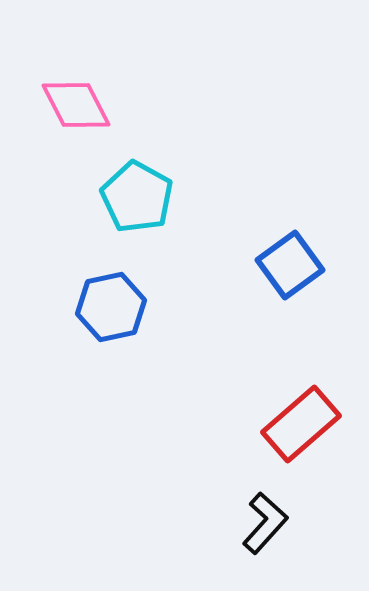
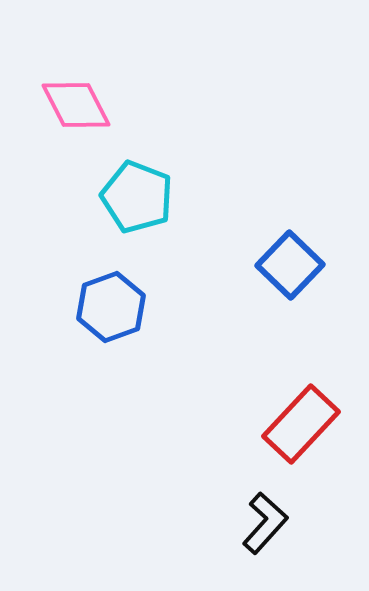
cyan pentagon: rotated 8 degrees counterclockwise
blue square: rotated 10 degrees counterclockwise
blue hexagon: rotated 8 degrees counterclockwise
red rectangle: rotated 6 degrees counterclockwise
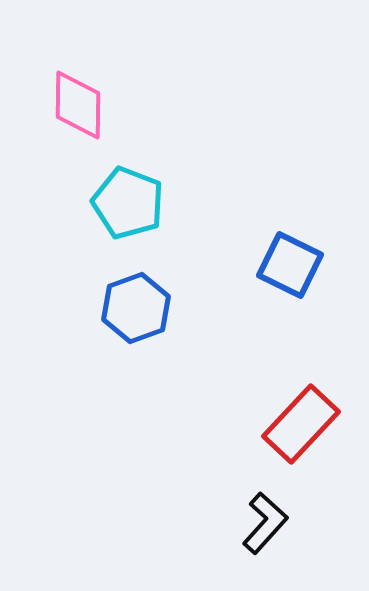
pink diamond: moved 2 px right; rotated 28 degrees clockwise
cyan pentagon: moved 9 px left, 6 px down
blue square: rotated 18 degrees counterclockwise
blue hexagon: moved 25 px right, 1 px down
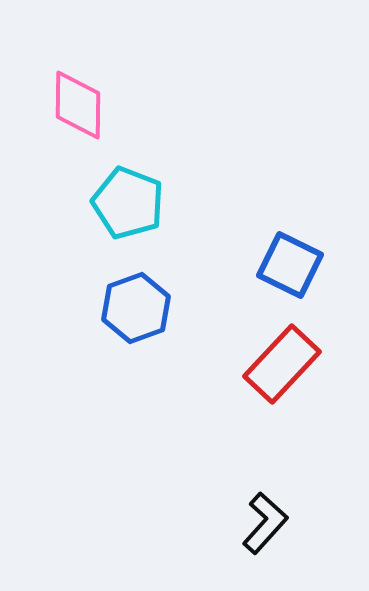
red rectangle: moved 19 px left, 60 px up
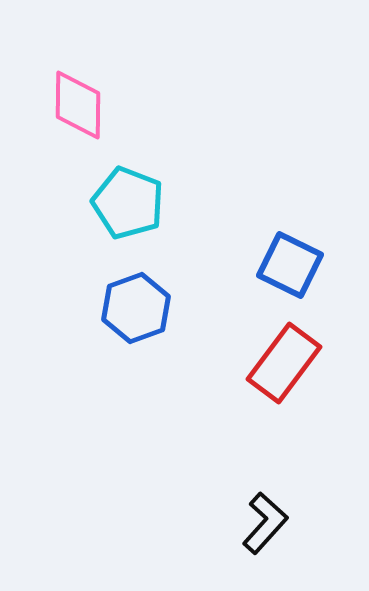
red rectangle: moved 2 px right, 1 px up; rotated 6 degrees counterclockwise
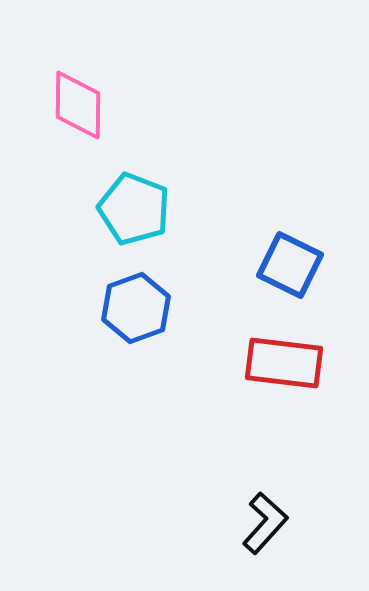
cyan pentagon: moved 6 px right, 6 px down
red rectangle: rotated 60 degrees clockwise
